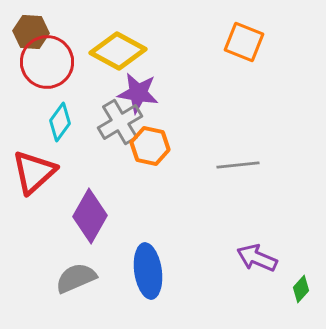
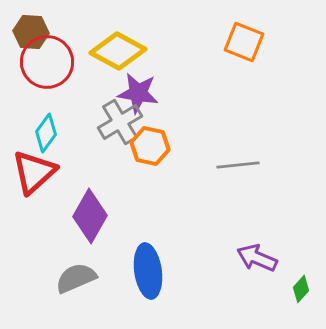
cyan diamond: moved 14 px left, 11 px down
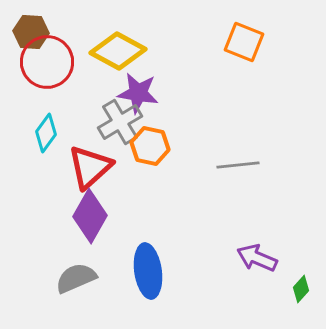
red triangle: moved 56 px right, 5 px up
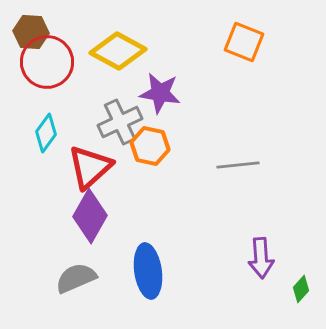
purple star: moved 22 px right
gray cross: rotated 6 degrees clockwise
purple arrow: moved 4 px right; rotated 117 degrees counterclockwise
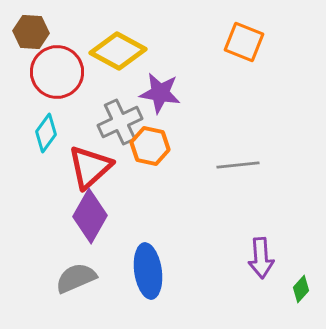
red circle: moved 10 px right, 10 px down
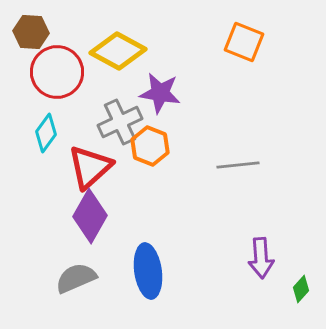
orange hexagon: rotated 9 degrees clockwise
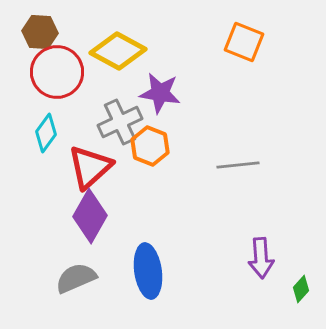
brown hexagon: moved 9 px right
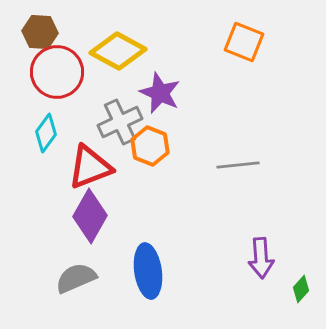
purple star: rotated 15 degrees clockwise
red triangle: rotated 21 degrees clockwise
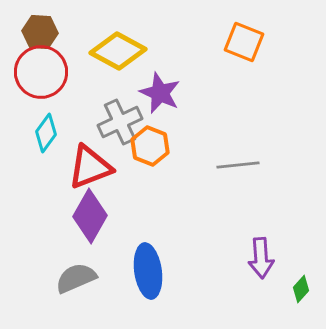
red circle: moved 16 px left
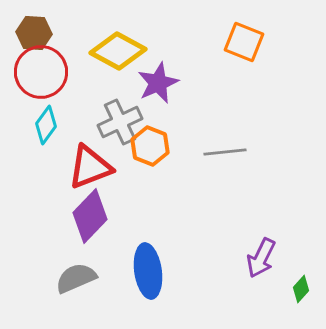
brown hexagon: moved 6 px left, 1 px down
purple star: moved 2 px left, 10 px up; rotated 24 degrees clockwise
cyan diamond: moved 8 px up
gray line: moved 13 px left, 13 px up
purple diamond: rotated 14 degrees clockwise
purple arrow: rotated 30 degrees clockwise
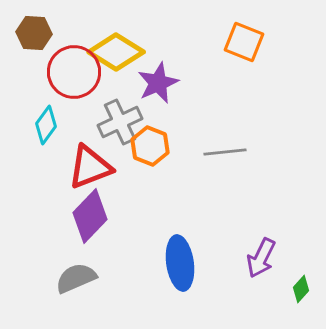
yellow diamond: moved 2 px left, 1 px down; rotated 4 degrees clockwise
red circle: moved 33 px right
blue ellipse: moved 32 px right, 8 px up
